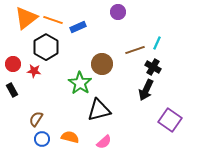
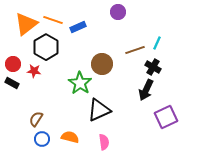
orange triangle: moved 6 px down
black rectangle: moved 7 px up; rotated 32 degrees counterclockwise
black triangle: rotated 10 degrees counterclockwise
purple square: moved 4 px left, 3 px up; rotated 30 degrees clockwise
pink semicircle: rotated 56 degrees counterclockwise
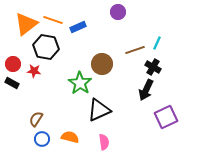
black hexagon: rotated 20 degrees counterclockwise
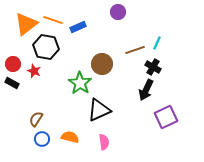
red star: rotated 16 degrees clockwise
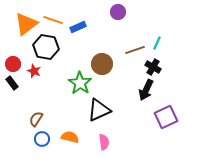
black rectangle: rotated 24 degrees clockwise
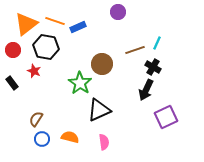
orange line: moved 2 px right, 1 px down
red circle: moved 14 px up
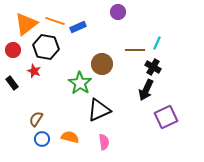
brown line: rotated 18 degrees clockwise
